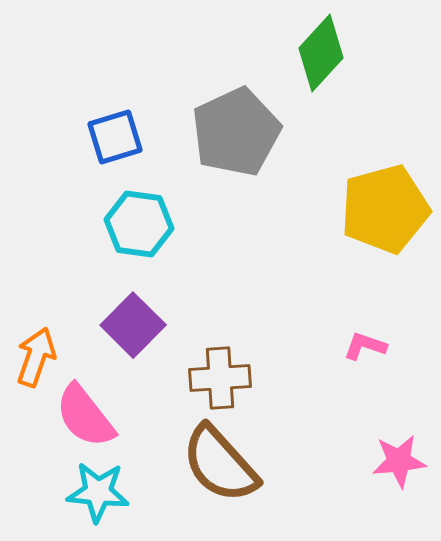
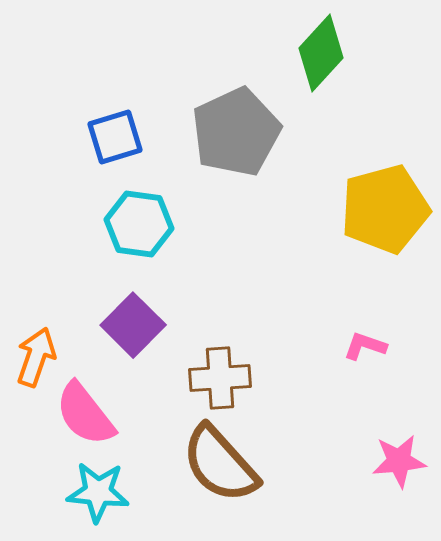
pink semicircle: moved 2 px up
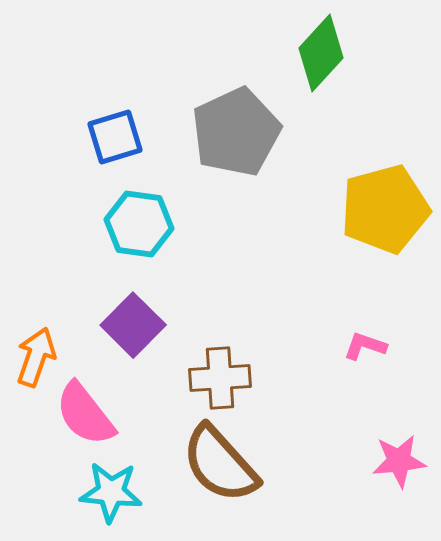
cyan star: moved 13 px right
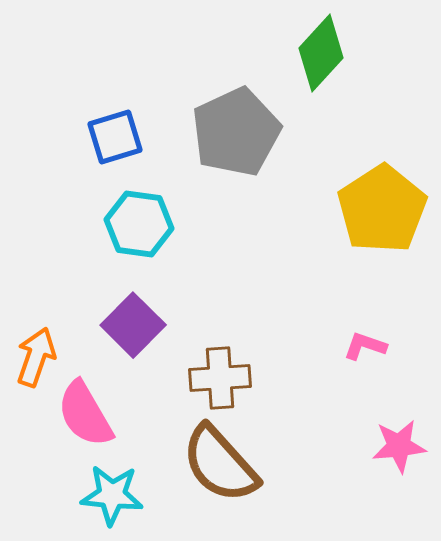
yellow pentagon: moved 3 px left; rotated 18 degrees counterclockwise
pink semicircle: rotated 8 degrees clockwise
pink star: moved 15 px up
cyan star: moved 1 px right, 3 px down
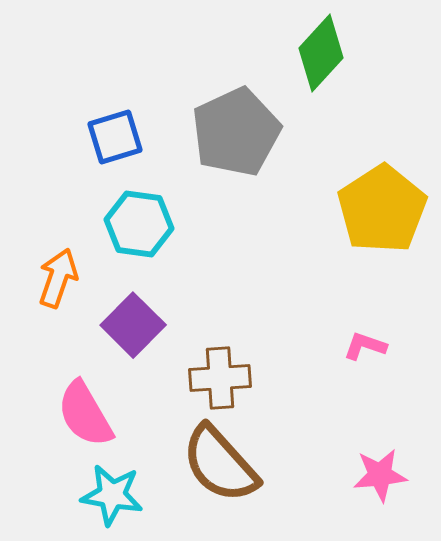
orange arrow: moved 22 px right, 79 px up
pink star: moved 19 px left, 29 px down
cyan star: rotated 4 degrees clockwise
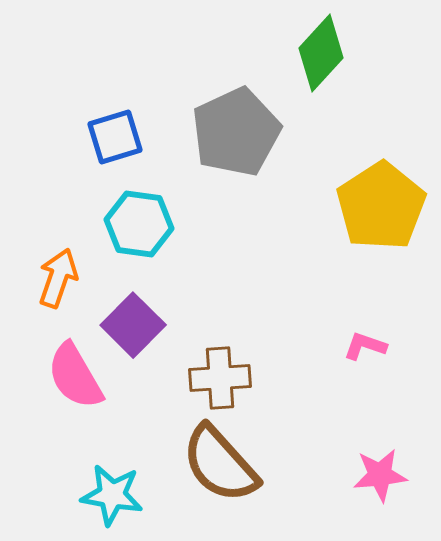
yellow pentagon: moved 1 px left, 3 px up
pink semicircle: moved 10 px left, 38 px up
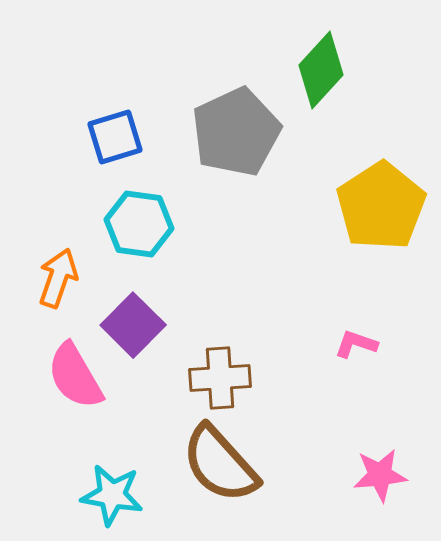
green diamond: moved 17 px down
pink L-shape: moved 9 px left, 2 px up
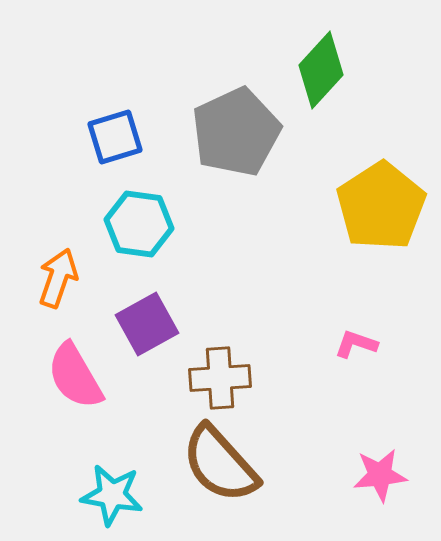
purple square: moved 14 px right, 1 px up; rotated 16 degrees clockwise
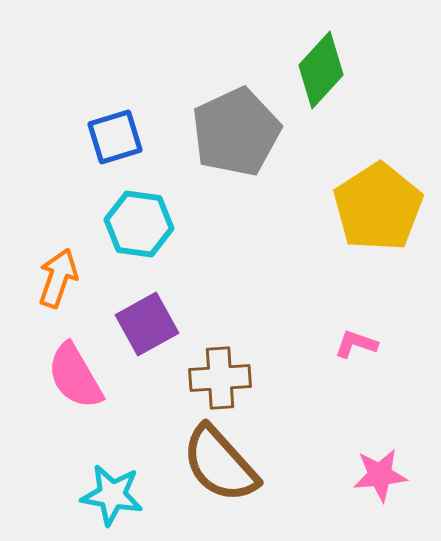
yellow pentagon: moved 3 px left, 1 px down
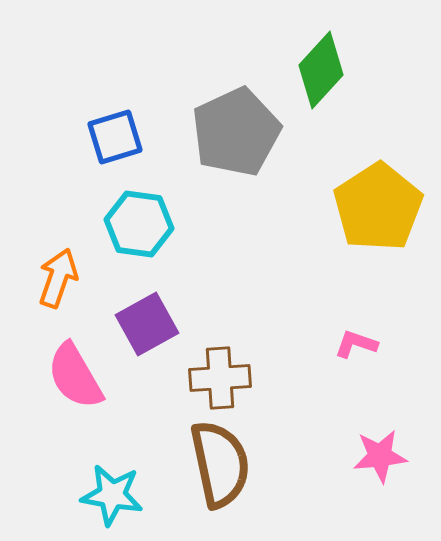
brown semicircle: rotated 150 degrees counterclockwise
pink star: moved 19 px up
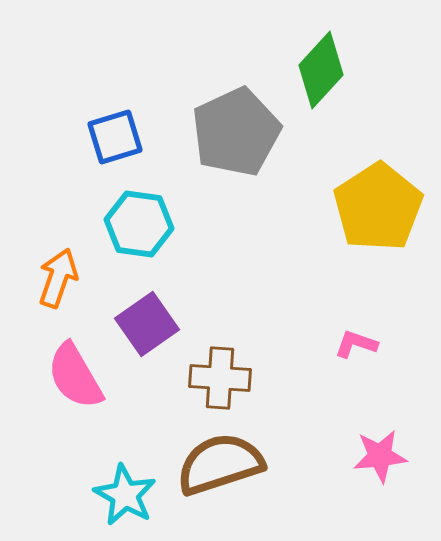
purple square: rotated 6 degrees counterclockwise
brown cross: rotated 8 degrees clockwise
brown semicircle: rotated 96 degrees counterclockwise
cyan star: moved 13 px right; rotated 20 degrees clockwise
